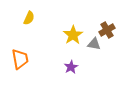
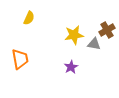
yellow star: moved 1 px right; rotated 24 degrees clockwise
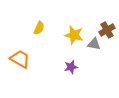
yellow semicircle: moved 10 px right, 10 px down
yellow star: rotated 24 degrees clockwise
orange trapezoid: rotated 50 degrees counterclockwise
purple star: rotated 16 degrees clockwise
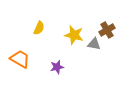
purple star: moved 14 px left
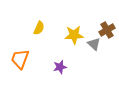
yellow star: rotated 18 degrees counterclockwise
gray triangle: rotated 32 degrees clockwise
orange trapezoid: rotated 100 degrees counterclockwise
purple star: moved 3 px right
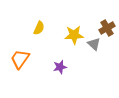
brown cross: moved 2 px up
orange trapezoid: rotated 15 degrees clockwise
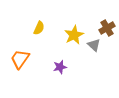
yellow star: rotated 24 degrees counterclockwise
gray triangle: moved 1 px down
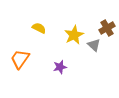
yellow semicircle: rotated 88 degrees counterclockwise
